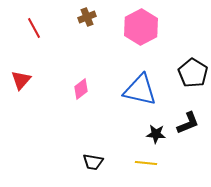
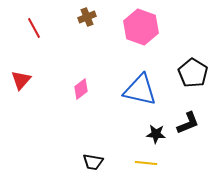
pink hexagon: rotated 12 degrees counterclockwise
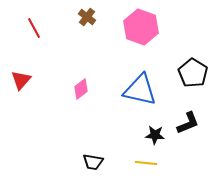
brown cross: rotated 30 degrees counterclockwise
black star: moved 1 px left, 1 px down
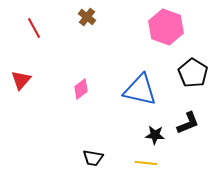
pink hexagon: moved 25 px right
black trapezoid: moved 4 px up
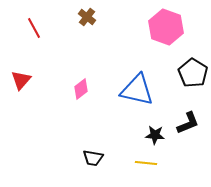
blue triangle: moved 3 px left
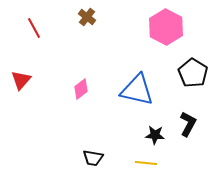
pink hexagon: rotated 8 degrees clockwise
black L-shape: moved 1 px down; rotated 40 degrees counterclockwise
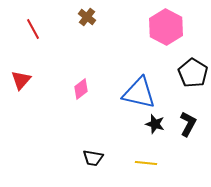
red line: moved 1 px left, 1 px down
blue triangle: moved 2 px right, 3 px down
black star: moved 11 px up; rotated 12 degrees clockwise
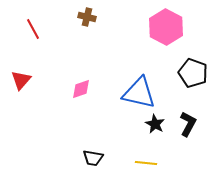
brown cross: rotated 24 degrees counterclockwise
black pentagon: rotated 12 degrees counterclockwise
pink diamond: rotated 20 degrees clockwise
black star: rotated 12 degrees clockwise
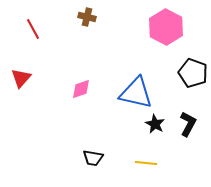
red triangle: moved 2 px up
blue triangle: moved 3 px left
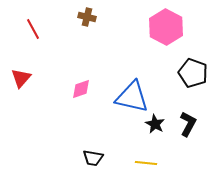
blue triangle: moved 4 px left, 4 px down
